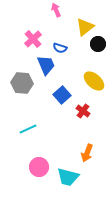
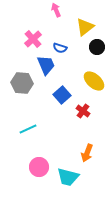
black circle: moved 1 px left, 3 px down
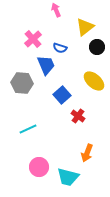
red cross: moved 5 px left, 5 px down
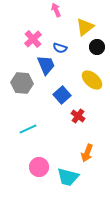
yellow ellipse: moved 2 px left, 1 px up
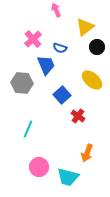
cyan line: rotated 42 degrees counterclockwise
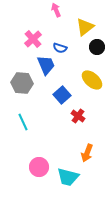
cyan line: moved 5 px left, 7 px up; rotated 48 degrees counterclockwise
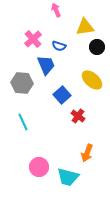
yellow triangle: rotated 30 degrees clockwise
blue semicircle: moved 1 px left, 2 px up
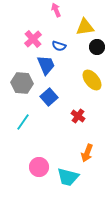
yellow ellipse: rotated 10 degrees clockwise
blue square: moved 13 px left, 2 px down
cyan line: rotated 60 degrees clockwise
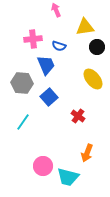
pink cross: rotated 36 degrees clockwise
yellow ellipse: moved 1 px right, 1 px up
pink circle: moved 4 px right, 1 px up
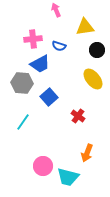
black circle: moved 3 px down
blue trapezoid: moved 6 px left, 1 px up; rotated 85 degrees clockwise
